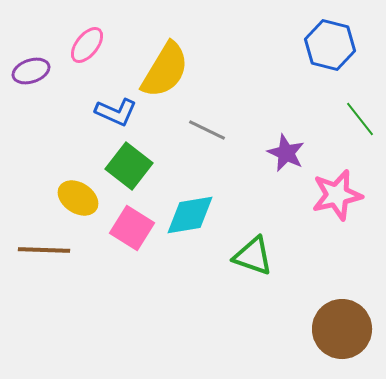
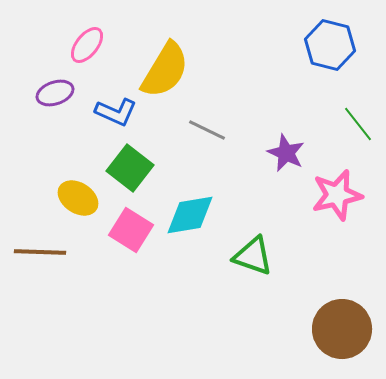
purple ellipse: moved 24 px right, 22 px down
green line: moved 2 px left, 5 px down
green square: moved 1 px right, 2 px down
pink square: moved 1 px left, 2 px down
brown line: moved 4 px left, 2 px down
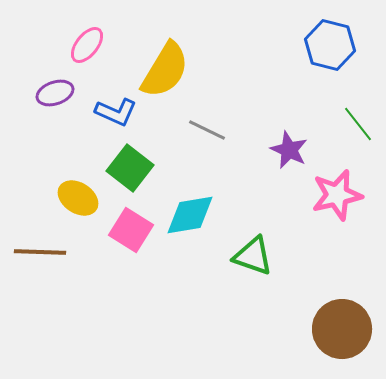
purple star: moved 3 px right, 3 px up
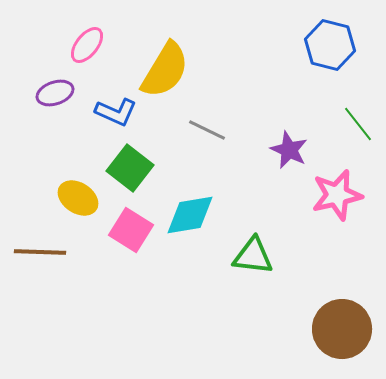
green triangle: rotated 12 degrees counterclockwise
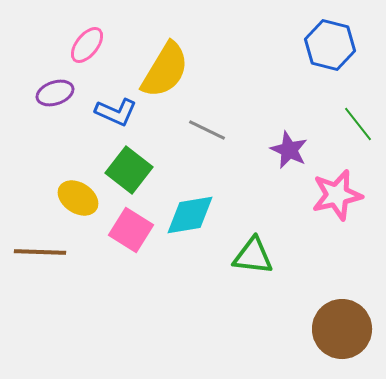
green square: moved 1 px left, 2 px down
